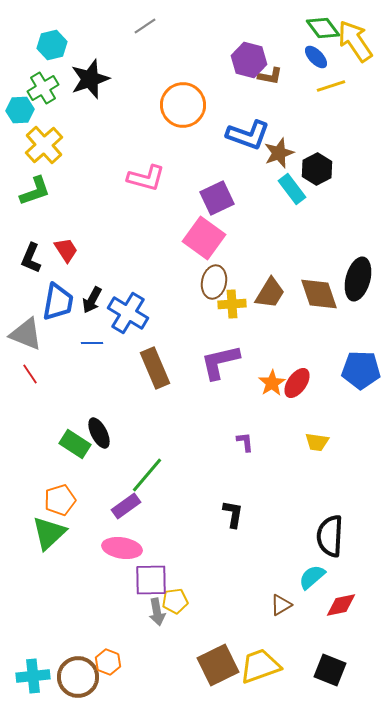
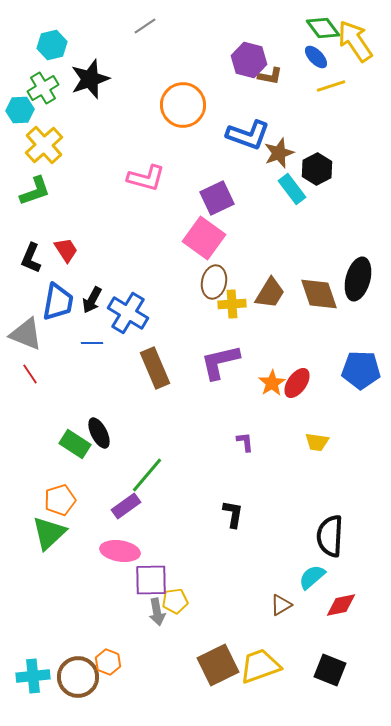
pink ellipse at (122, 548): moved 2 px left, 3 px down
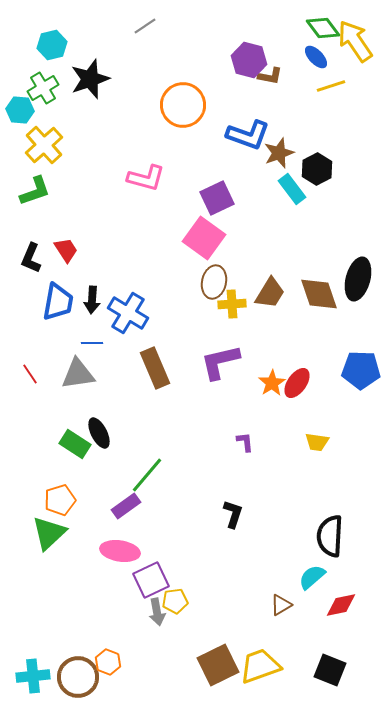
cyan hexagon at (20, 110): rotated 8 degrees clockwise
black arrow at (92, 300): rotated 24 degrees counterclockwise
gray triangle at (26, 334): moved 52 px right, 40 px down; rotated 30 degrees counterclockwise
black L-shape at (233, 514): rotated 8 degrees clockwise
purple square at (151, 580): rotated 24 degrees counterclockwise
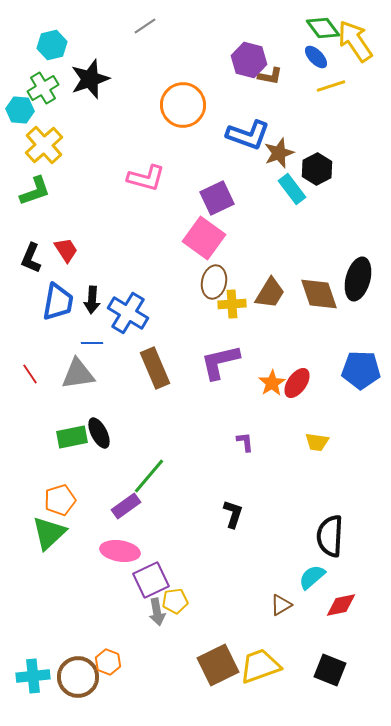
green rectangle at (75, 444): moved 3 px left, 7 px up; rotated 44 degrees counterclockwise
green line at (147, 475): moved 2 px right, 1 px down
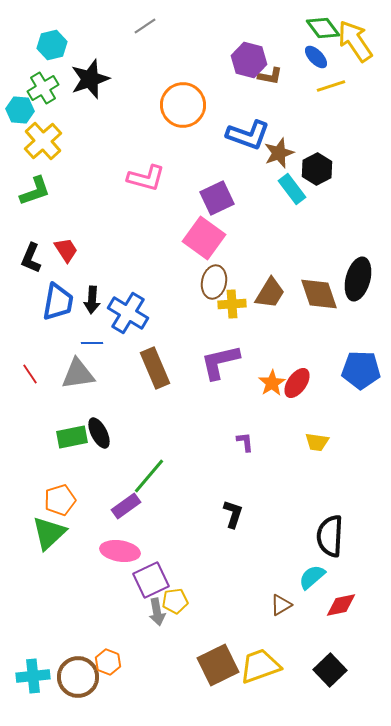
yellow cross at (44, 145): moved 1 px left, 4 px up
black square at (330, 670): rotated 24 degrees clockwise
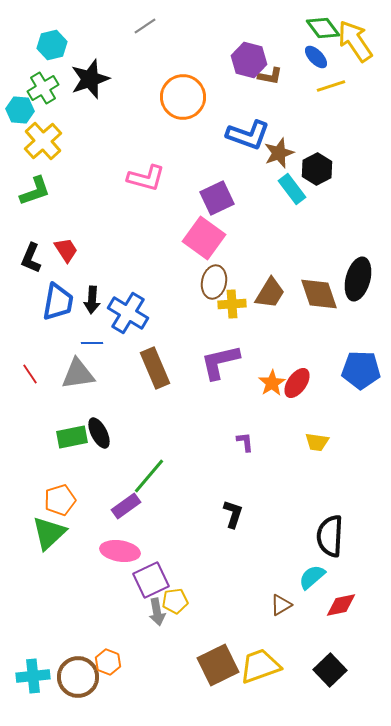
orange circle at (183, 105): moved 8 px up
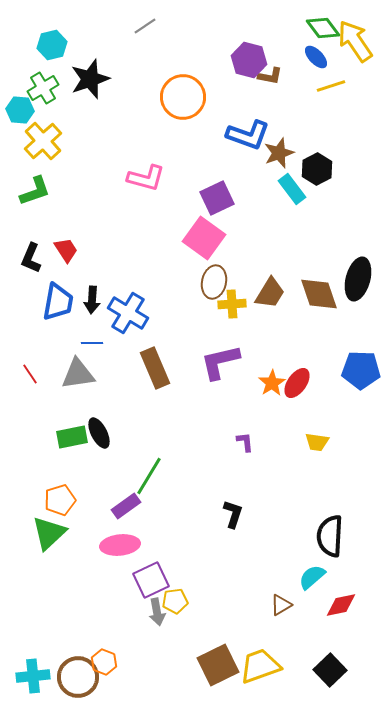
green line at (149, 476): rotated 9 degrees counterclockwise
pink ellipse at (120, 551): moved 6 px up; rotated 15 degrees counterclockwise
orange hexagon at (108, 662): moved 4 px left
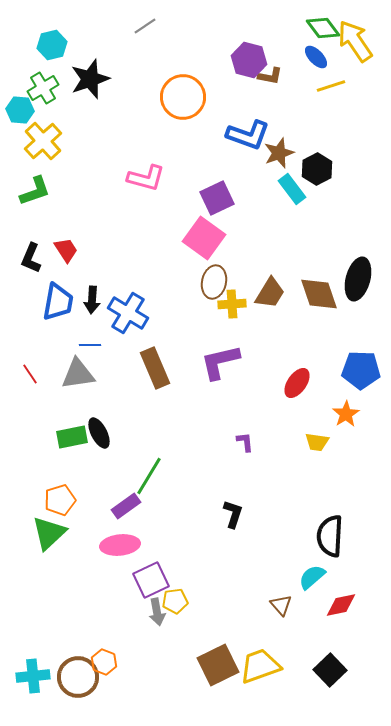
blue line at (92, 343): moved 2 px left, 2 px down
orange star at (272, 383): moved 74 px right, 31 px down
brown triangle at (281, 605): rotated 40 degrees counterclockwise
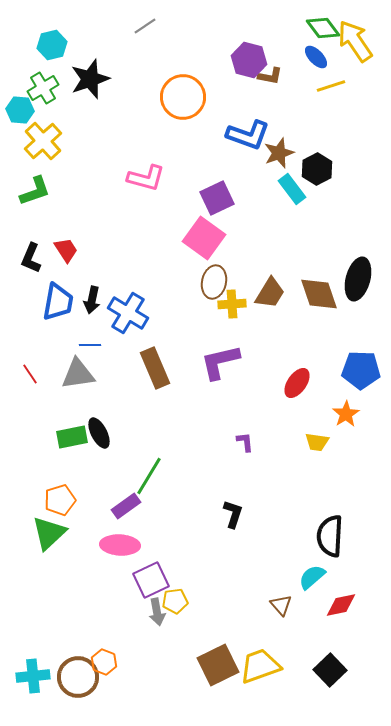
black arrow at (92, 300): rotated 8 degrees clockwise
pink ellipse at (120, 545): rotated 9 degrees clockwise
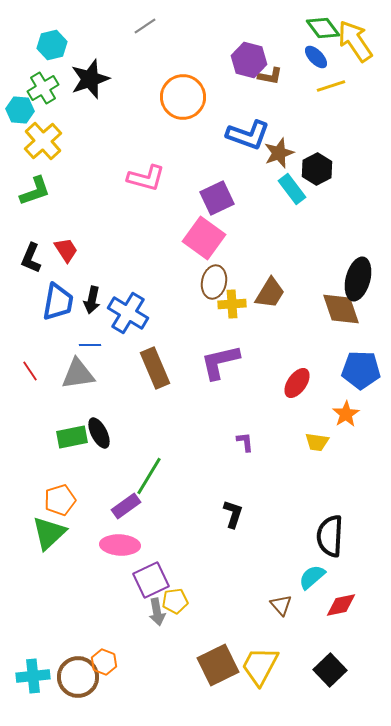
brown diamond at (319, 294): moved 22 px right, 15 px down
red line at (30, 374): moved 3 px up
yellow trapezoid at (260, 666): rotated 42 degrees counterclockwise
